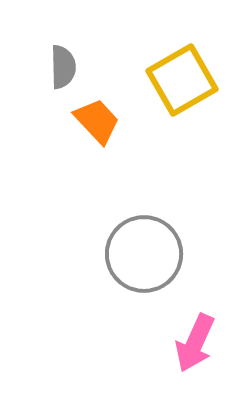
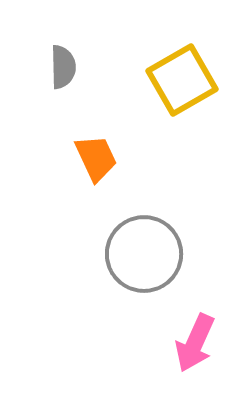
orange trapezoid: moved 1 px left, 37 px down; rotated 18 degrees clockwise
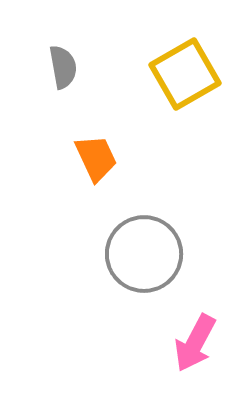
gray semicircle: rotated 9 degrees counterclockwise
yellow square: moved 3 px right, 6 px up
pink arrow: rotated 4 degrees clockwise
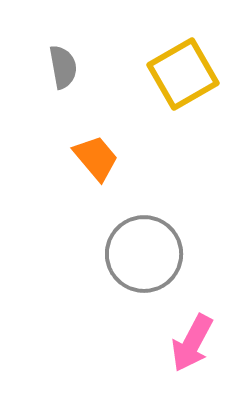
yellow square: moved 2 px left
orange trapezoid: rotated 15 degrees counterclockwise
pink arrow: moved 3 px left
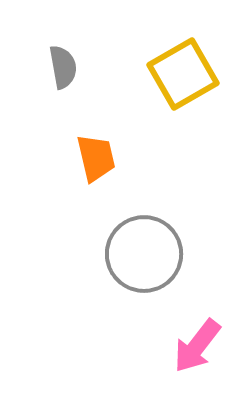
orange trapezoid: rotated 27 degrees clockwise
pink arrow: moved 5 px right, 3 px down; rotated 10 degrees clockwise
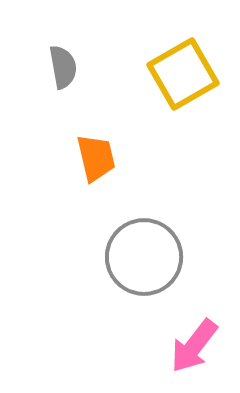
gray circle: moved 3 px down
pink arrow: moved 3 px left
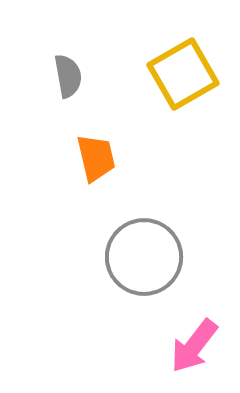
gray semicircle: moved 5 px right, 9 px down
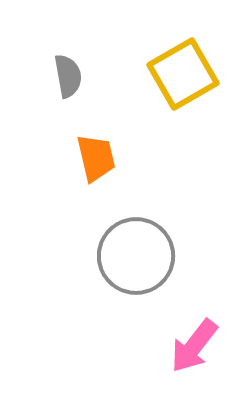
gray circle: moved 8 px left, 1 px up
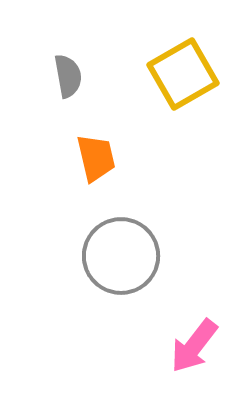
gray circle: moved 15 px left
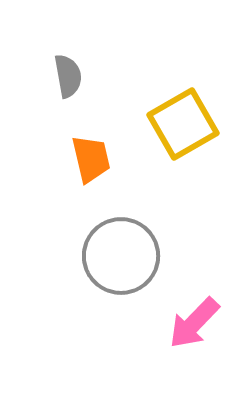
yellow square: moved 50 px down
orange trapezoid: moved 5 px left, 1 px down
pink arrow: moved 23 px up; rotated 6 degrees clockwise
